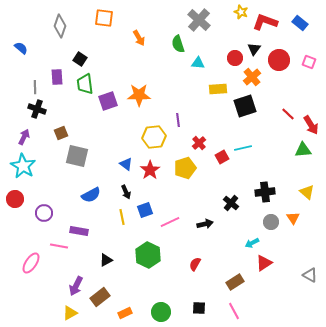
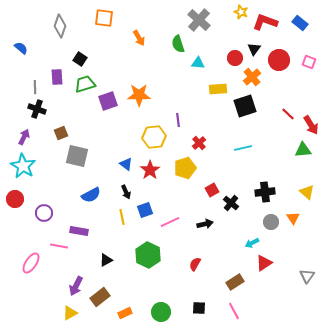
green trapezoid at (85, 84): rotated 80 degrees clockwise
red square at (222, 157): moved 10 px left, 33 px down
gray triangle at (310, 275): moved 3 px left, 1 px down; rotated 35 degrees clockwise
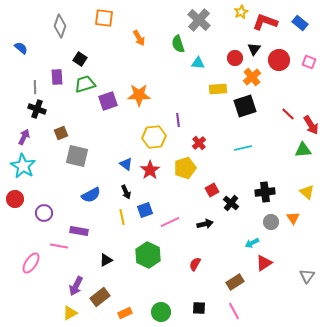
yellow star at (241, 12): rotated 24 degrees clockwise
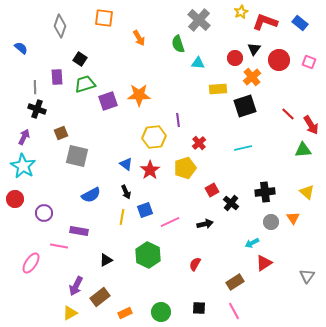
yellow line at (122, 217): rotated 21 degrees clockwise
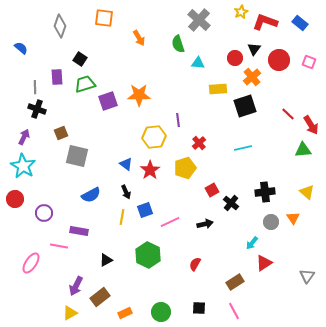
cyan arrow at (252, 243): rotated 24 degrees counterclockwise
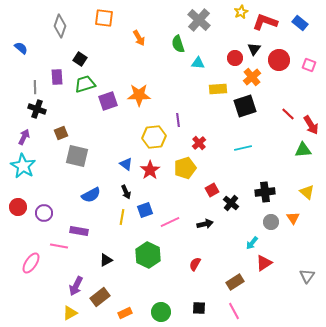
pink square at (309, 62): moved 3 px down
red circle at (15, 199): moved 3 px right, 8 px down
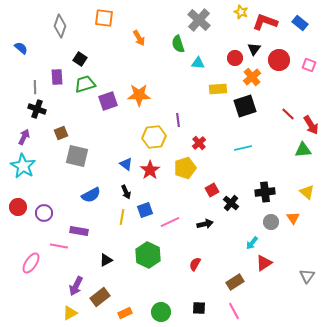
yellow star at (241, 12): rotated 24 degrees counterclockwise
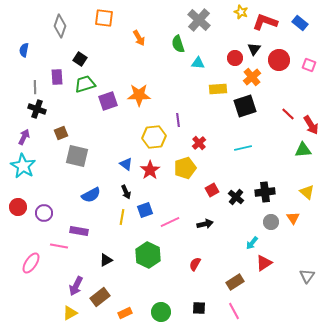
blue semicircle at (21, 48): moved 3 px right, 2 px down; rotated 120 degrees counterclockwise
black cross at (231, 203): moved 5 px right, 6 px up
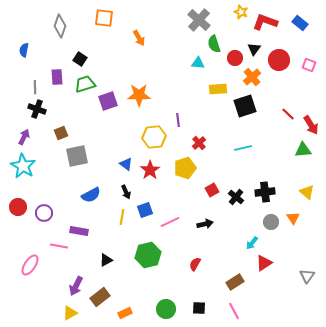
green semicircle at (178, 44): moved 36 px right
gray square at (77, 156): rotated 25 degrees counterclockwise
green hexagon at (148, 255): rotated 20 degrees clockwise
pink ellipse at (31, 263): moved 1 px left, 2 px down
green circle at (161, 312): moved 5 px right, 3 px up
